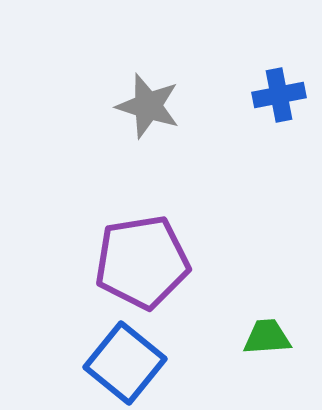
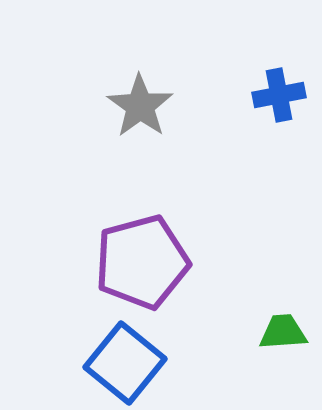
gray star: moved 8 px left; rotated 18 degrees clockwise
purple pentagon: rotated 6 degrees counterclockwise
green trapezoid: moved 16 px right, 5 px up
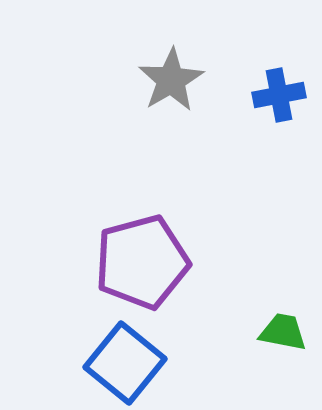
gray star: moved 31 px right, 26 px up; rotated 6 degrees clockwise
green trapezoid: rotated 15 degrees clockwise
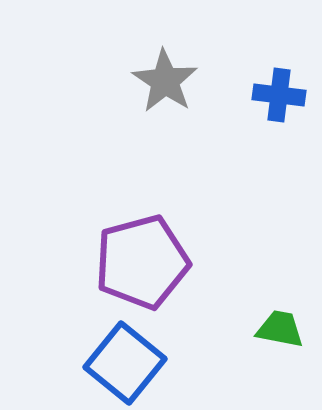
gray star: moved 6 px left, 1 px down; rotated 8 degrees counterclockwise
blue cross: rotated 18 degrees clockwise
green trapezoid: moved 3 px left, 3 px up
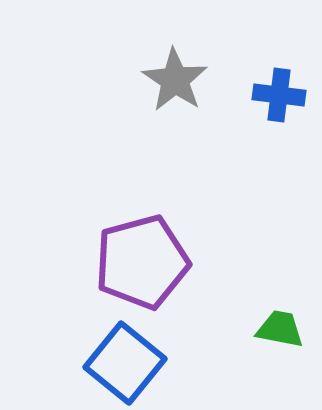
gray star: moved 10 px right, 1 px up
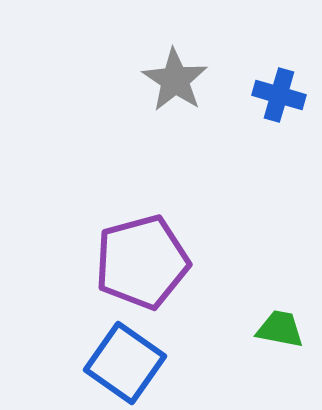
blue cross: rotated 9 degrees clockwise
blue square: rotated 4 degrees counterclockwise
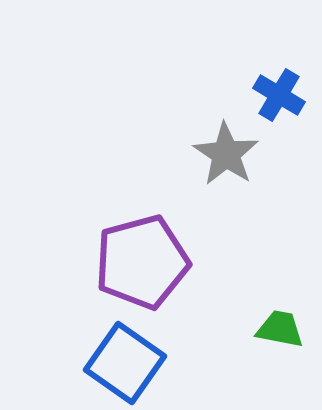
gray star: moved 51 px right, 74 px down
blue cross: rotated 15 degrees clockwise
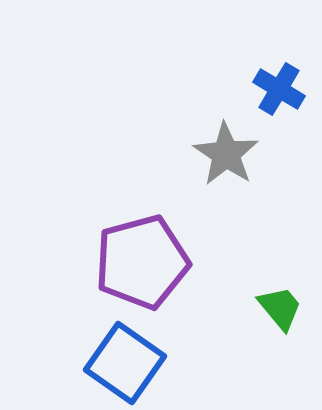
blue cross: moved 6 px up
green trapezoid: moved 21 px up; rotated 39 degrees clockwise
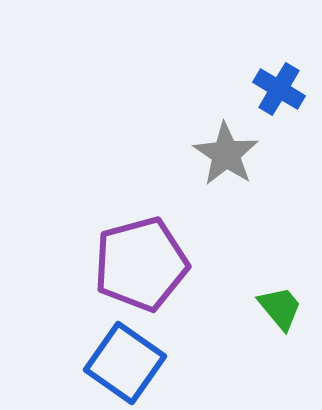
purple pentagon: moved 1 px left, 2 px down
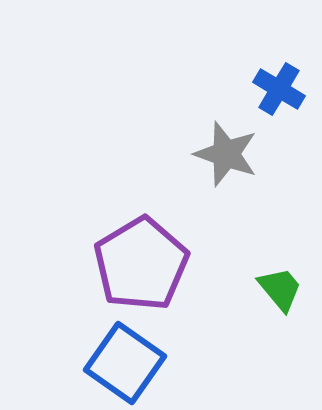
gray star: rotated 14 degrees counterclockwise
purple pentagon: rotated 16 degrees counterclockwise
green trapezoid: moved 19 px up
